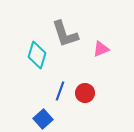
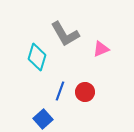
gray L-shape: rotated 12 degrees counterclockwise
cyan diamond: moved 2 px down
red circle: moved 1 px up
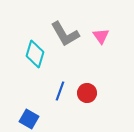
pink triangle: moved 13 px up; rotated 42 degrees counterclockwise
cyan diamond: moved 2 px left, 3 px up
red circle: moved 2 px right, 1 px down
blue square: moved 14 px left; rotated 18 degrees counterclockwise
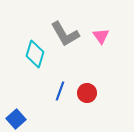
blue square: moved 13 px left; rotated 18 degrees clockwise
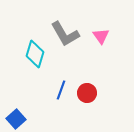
blue line: moved 1 px right, 1 px up
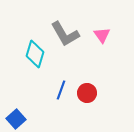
pink triangle: moved 1 px right, 1 px up
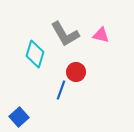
pink triangle: moved 1 px left; rotated 42 degrees counterclockwise
red circle: moved 11 px left, 21 px up
blue square: moved 3 px right, 2 px up
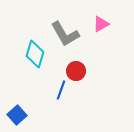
pink triangle: moved 11 px up; rotated 42 degrees counterclockwise
red circle: moved 1 px up
blue square: moved 2 px left, 2 px up
